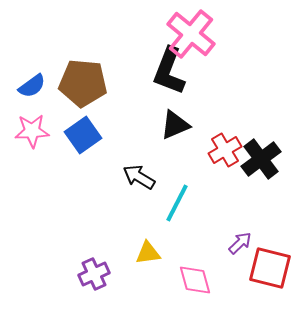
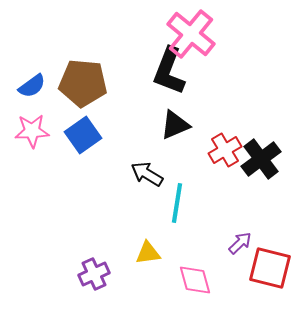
black arrow: moved 8 px right, 3 px up
cyan line: rotated 18 degrees counterclockwise
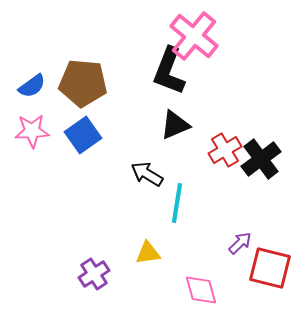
pink cross: moved 3 px right, 2 px down
purple cross: rotated 8 degrees counterclockwise
pink diamond: moved 6 px right, 10 px down
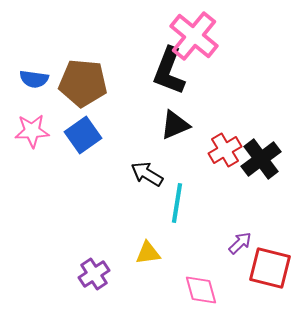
blue semicircle: moved 2 px right, 7 px up; rotated 44 degrees clockwise
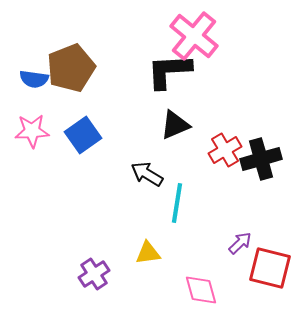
black L-shape: rotated 66 degrees clockwise
brown pentagon: moved 12 px left, 15 px up; rotated 27 degrees counterclockwise
black cross: rotated 21 degrees clockwise
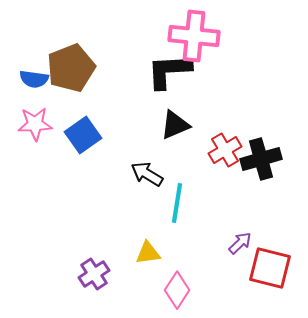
pink cross: rotated 33 degrees counterclockwise
pink star: moved 3 px right, 7 px up
pink diamond: moved 24 px left; rotated 48 degrees clockwise
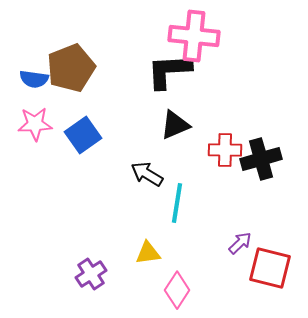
red cross: rotated 32 degrees clockwise
purple cross: moved 3 px left
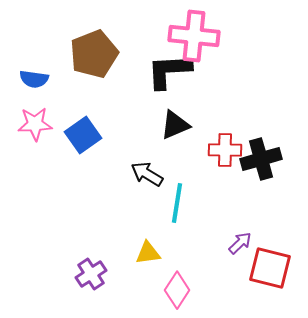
brown pentagon: moved 23 px right, 14 px up
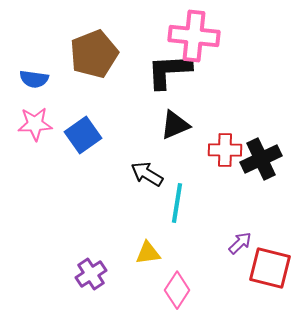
black cross: rotated 9 degrees counterclockwise
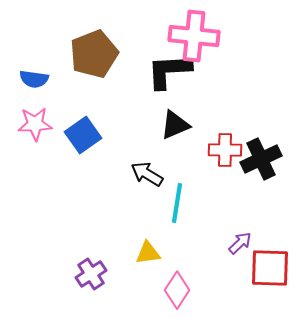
red square: rotated 12 degrees counterclockwise
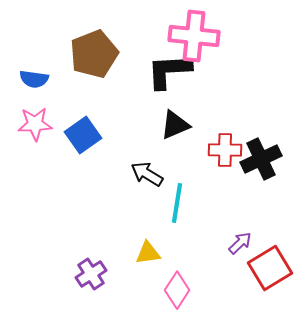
red square: rotated 33 degrees counterclockwise
